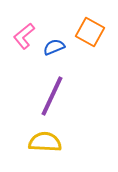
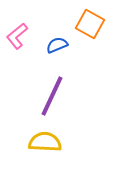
orange square: moved 8 px up
pink L-shape: moved 7 px left
blue semicircle: moved 3 px right, 2 px up
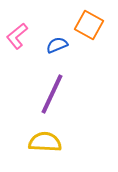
orange square: moved 1 px left, 1 px down
purple line: moved 2 px up
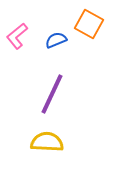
orange square: moved 1 px up
blue semicircle: moved 1 px left, 5 px up
yellow semicircle: moved 2 px right
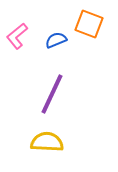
orange square: rotated 8 degrees counterclockwise
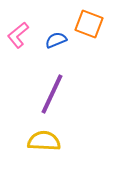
pink L-shape: moved 1 px right, 1 px up
yellow semicircle: moved 3 px left, 1 px up
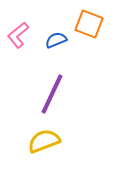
yellow semicircle: rotated 24 degrees counterclockwise
